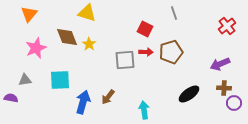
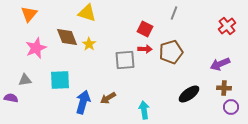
gray line: rotated 40 degrees clockwise
red arrow: moved 1 px left, 3 px up
brown arrow: moved 1 px down; rotated 21 degrees clockwise
purple circle: moved 3 px left, 4 px down
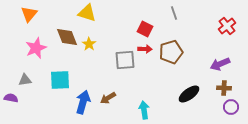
gray line: rotated 40 degrees counterclockwise
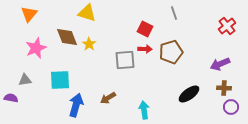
blue arrow: moved 7 px left, 3 px down
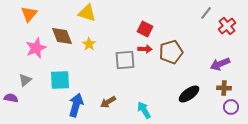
gray line: moved 32 px right; rotated 56 degrees clockwise
brown diamond: moved 5 px left, 1 px up
gray triangle: rotated 32 degrees counterclockwise
brown arrow: moved 4 px down
cyan arrow: rotated 24 degrees counterclockwise
